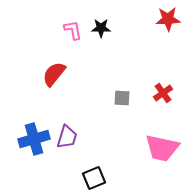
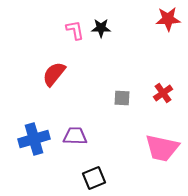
pink L-shape: moved 2 px right
purple trapezoid: moved 8 px right, 1 px up; rotated 105 degrees counterclockwise
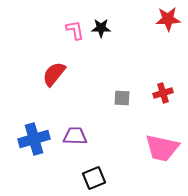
red cross: rotated 18 degrees clockwise
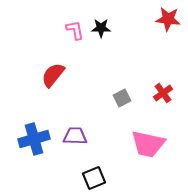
red star: rotated 10 degrees clockwise
red semicircle: moved 1 px left, 1 px down
red cross: rotated 18 degrees counterclockwise
gray square: rotated 30 degrees counterclockwise
pink trapezoid: moved 14 px left, 4 px up
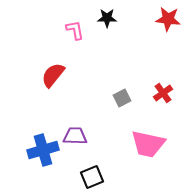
black star: moved 6 px right, 10 px up
blue cross: moved 9 px right, 11 px down
black square: moved 2 px left, 1 px up
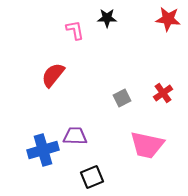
pink trapezoid: moved 1 px left, 1 px down
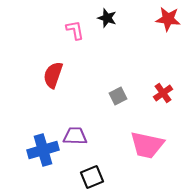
black star: rotated 18 degrees clockwise
red semicircle: rotated 20 degrees counterclockwise
gray square: moved 4 px left, 2 px up
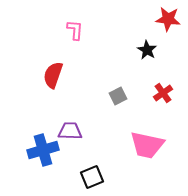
black star: moved 40 px right, 32 px down; rotated 12 degrees clockwise
pink L-shape: rotated 15 degrees clockwise
purple trapezoid: moved 5 px left, 5 px up
